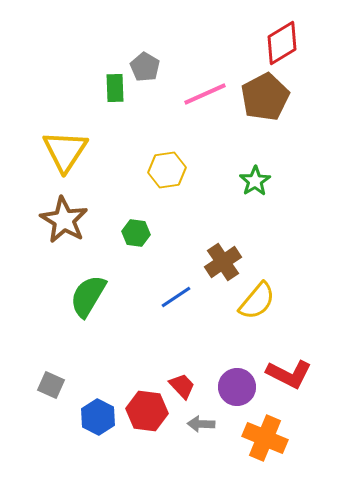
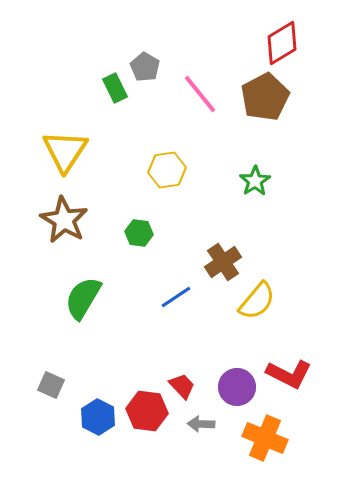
green rectangle: rotated 24 degrees counterclockwise
pink line: moved 5 px left; rotated 75 degrees clockwise
green hexagon: moved 3 px right
green semicircle: moved 5 px left, 2 px down
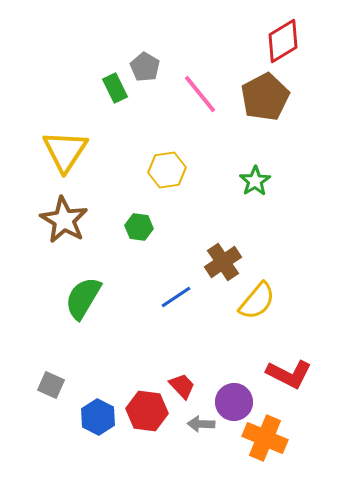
red diamond: moved 1 px right, 2 px up
green hexagon: moved 6 px up
purple circle: moved 3 px left, 15 px down
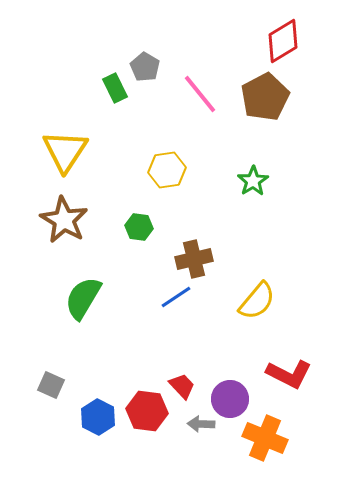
green star: moved 2 px left
brown cross: moved 29 px left, 3 px up; rotated 21 degrees clockwise
purple circle: moved 4 px left, 3 px up
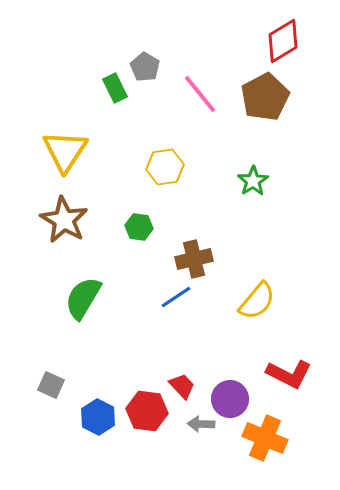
yellow hexagon: moved 2 px left, 3 px up
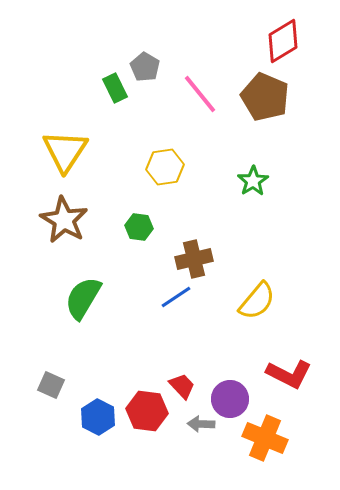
brown pentagon: rotated 21 degrees counterclockwise
